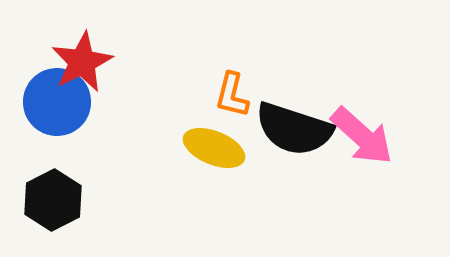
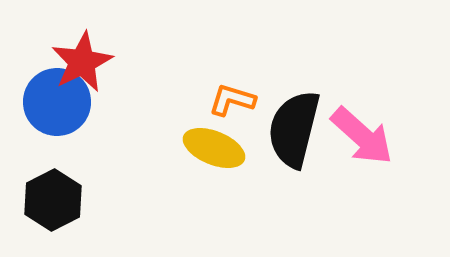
orange L-shape: moved 5 px down; rotated 93 degrees clockwise
black semicircle: rotated 86 degrees clockwise
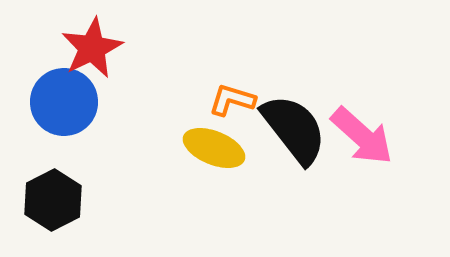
red star: moved 10 px right, 14 px up
blue circle: moved 7 px right
black semicircle: rotated 128 degrees clockwise
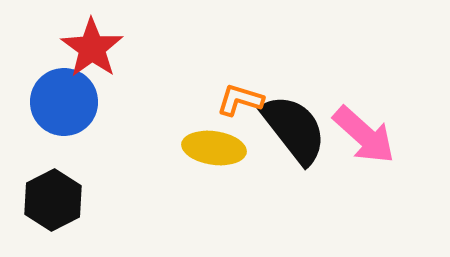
red star: rotated 10 degrees counterclockwise
orange L-shape: moved 8 px right
pink arrow: moved 2 px right, 1 px up
yellow ellipse: rotated 14 degrees counterclockwise
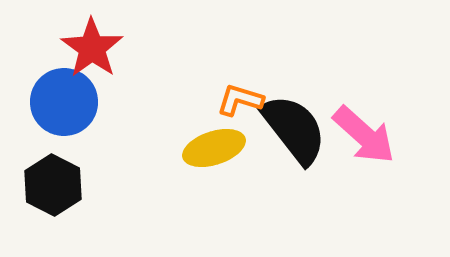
yellow ellipse: rotated 26 degrees counterclockwise
black hexagon: moved 15 px up; rotated 6 degrees counterclockwise
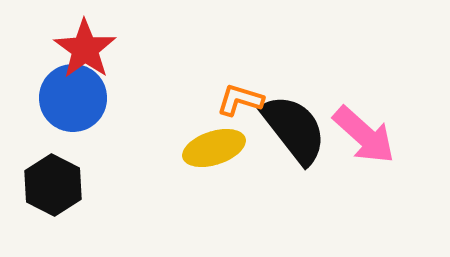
red star: moved 7 px left, 1 px down
blue circle: moved 9 px right, 4 px up
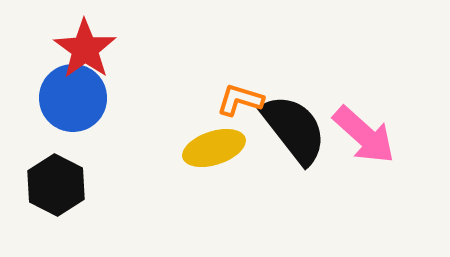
black hexagon: moved 3 px right
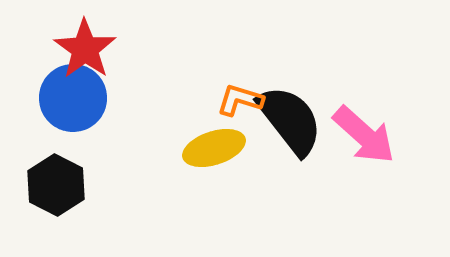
black semicircle: moved 4 px left, 9 px up
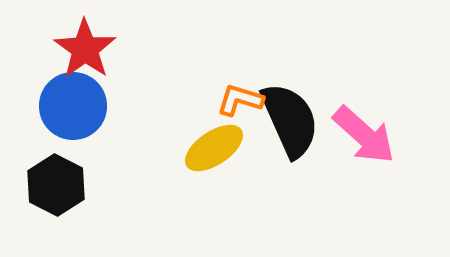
blue circle: moved 8 px down
black semicircle: rotated 14 degrees clockwise
yellow ellipse: rotated 16 degrees counterclockwise
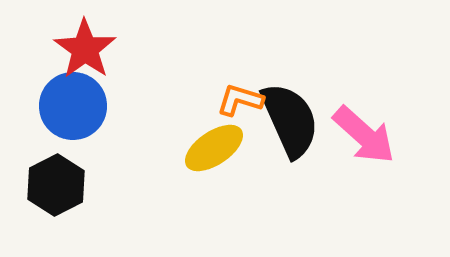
black hexagon: rotated 6 degrees clockwise
